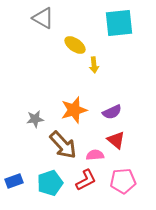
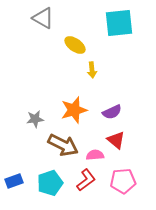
yellow arrow: moved 2 px left, 5 px down
brown arrow: rotated 20 degrees counterclockwise
red L-shape: rotated 10 degrees counterclockwise
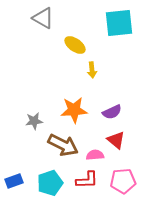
orange star: rotated 12 degrees clockwise
gray star: moved 1 px left, 2 px down
red L-shape: moved 1 px right; rotated 35 degrees clockwise
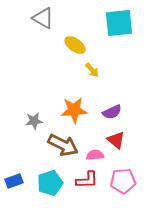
yellow arrow: rotated 35 degrees counterclockwise
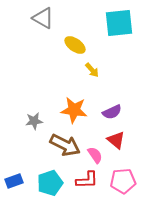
orange star: rotated 12 degrees clockwise
brown arrow: moved 2 px right
pink semicircle: rotated 60 degrees clockwise
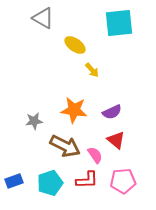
brown arrow: moved 1 px down
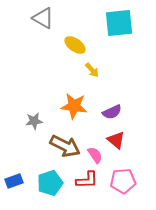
orange star: moved 4 px up
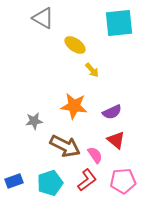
red L-shape: rotated 35 degrees counterclockwise
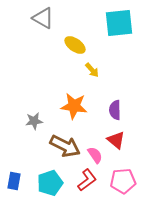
purple semicircle: moved 3 px right, 2 px up; rotated 114 degrees clockwise
blue rectangle: rotated 60 degrees counterclockwise
